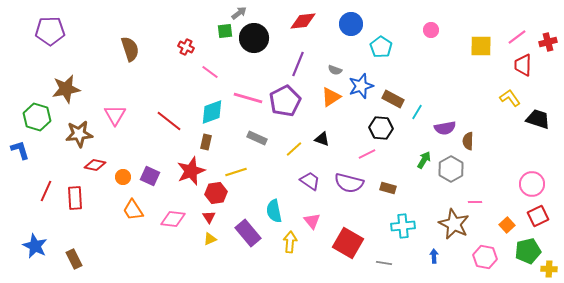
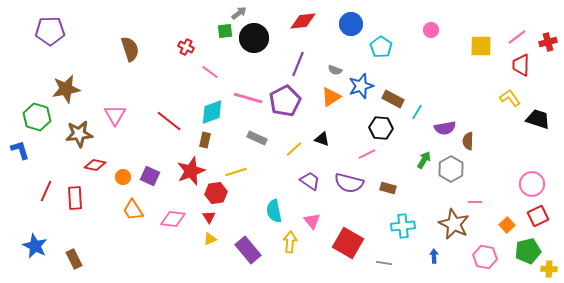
red trapezoid at (523, 65): moved 2 px left
brown rectangle at (206, 142): moved 1 px left, 2 px up
purple rectangle at (248, 233): moved 17 px down
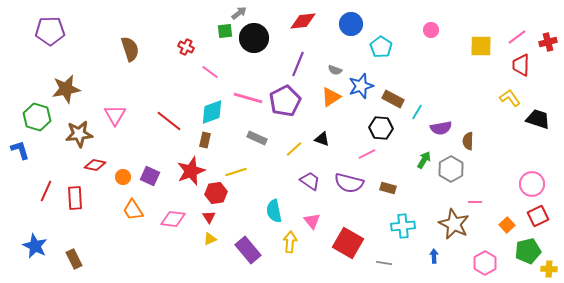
purple semicircle at (445, 128): moved 4 px left
pink hexagon at (485, 257): moved 6 px down; rotated 20 degrees clockwise
